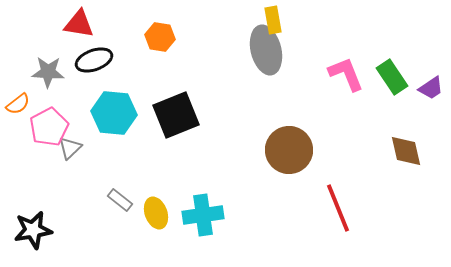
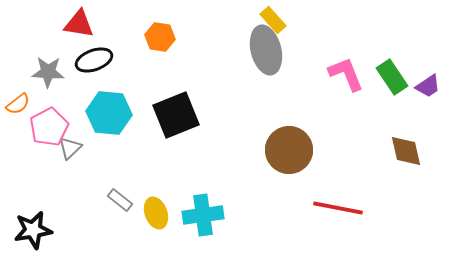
yellow rectangle: rotated 32 degrees counterclockwise
purple trapezoid: moved 3 px left, 2 px up
cyan hexagon: moved 5 px left
red line: rotated 57 degrees counterclockwise
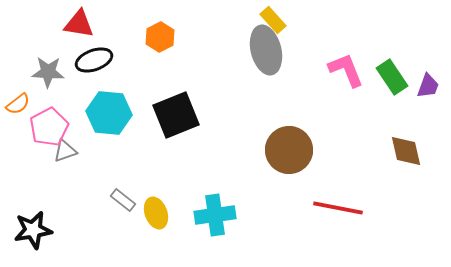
orange hexagon: rotated 24 degrees clockwise
pink L-shape: moved 4 px up
purple trapezoid: rotated 36 degrees counterclockwise
gray triangle: moved 5 px left, 3 px down; rotated 25 degrees clockwise
gray rectangle: moved 3 px right
cyan cross: moved 12 px right
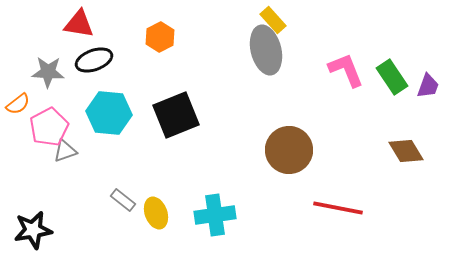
brown diamond: rotated 18 degrees counterclockwise
